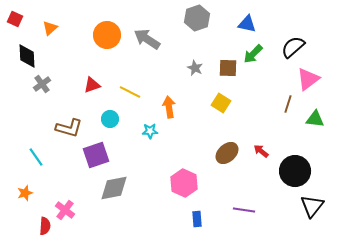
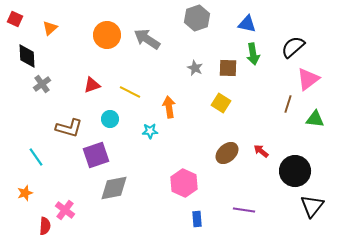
green arrow: rotated 55 degrees counterclockwise
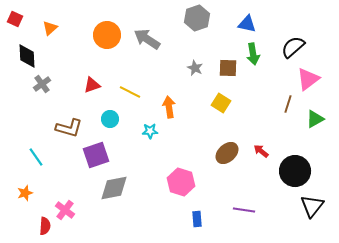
green triangle: rotated 36 degrees counterclockwise
pink hexagon: moved 3 px left, 1 px up; rotated 8 degrees counterclockwise
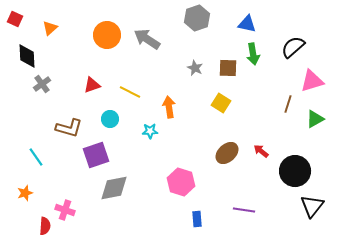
pink triangle: moved 4 px right, 2 px down; rotated 20 degrees clockwise
pink cross: rotated 18 degrees counterclockwise
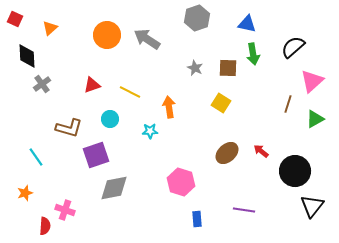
pink triangle: rotated 25 degrees counterclockwise
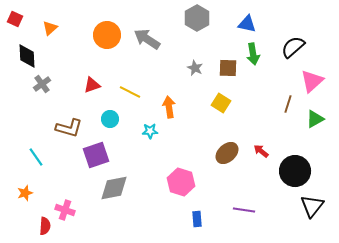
gray hexagon: rotated 10 degrees counterclockwise
